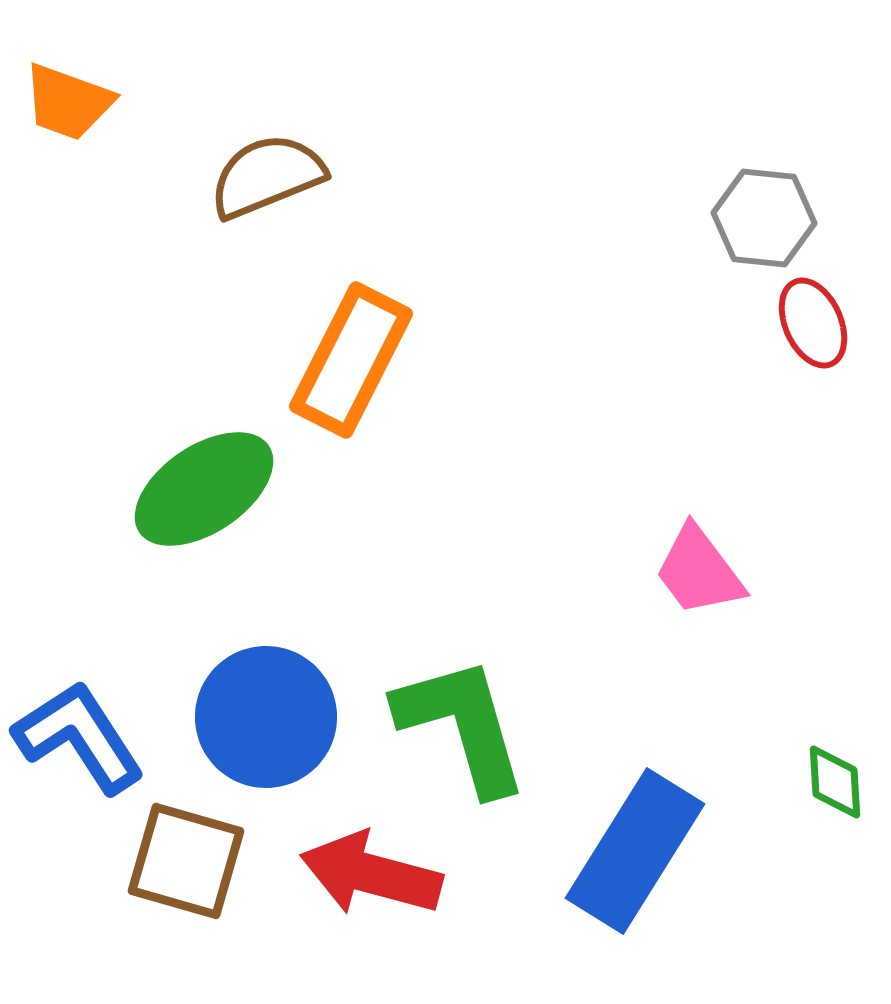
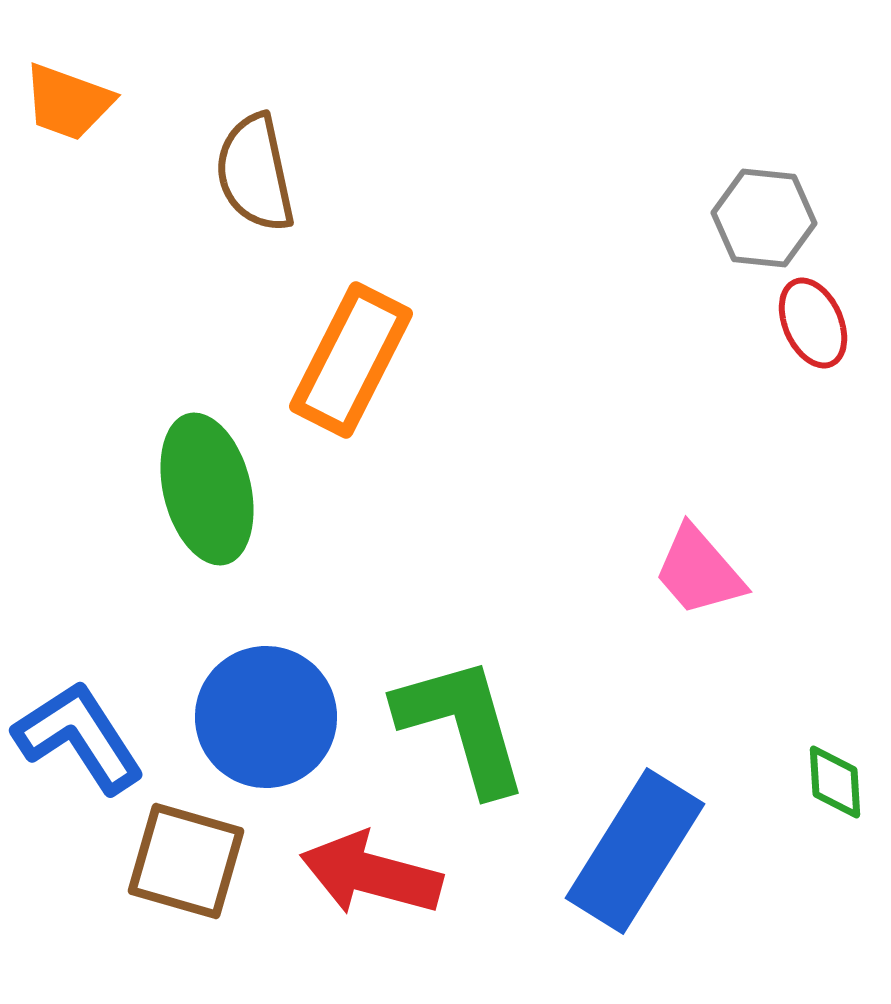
brown semicircle: moved 12 px left, 3 px up; rotated 80 degrees counterclockwise
green ellipse: moved 3 px right; rotated 70 degrees counterclockwise
pink trapezoid: rotated 4 degrees counterclockwise
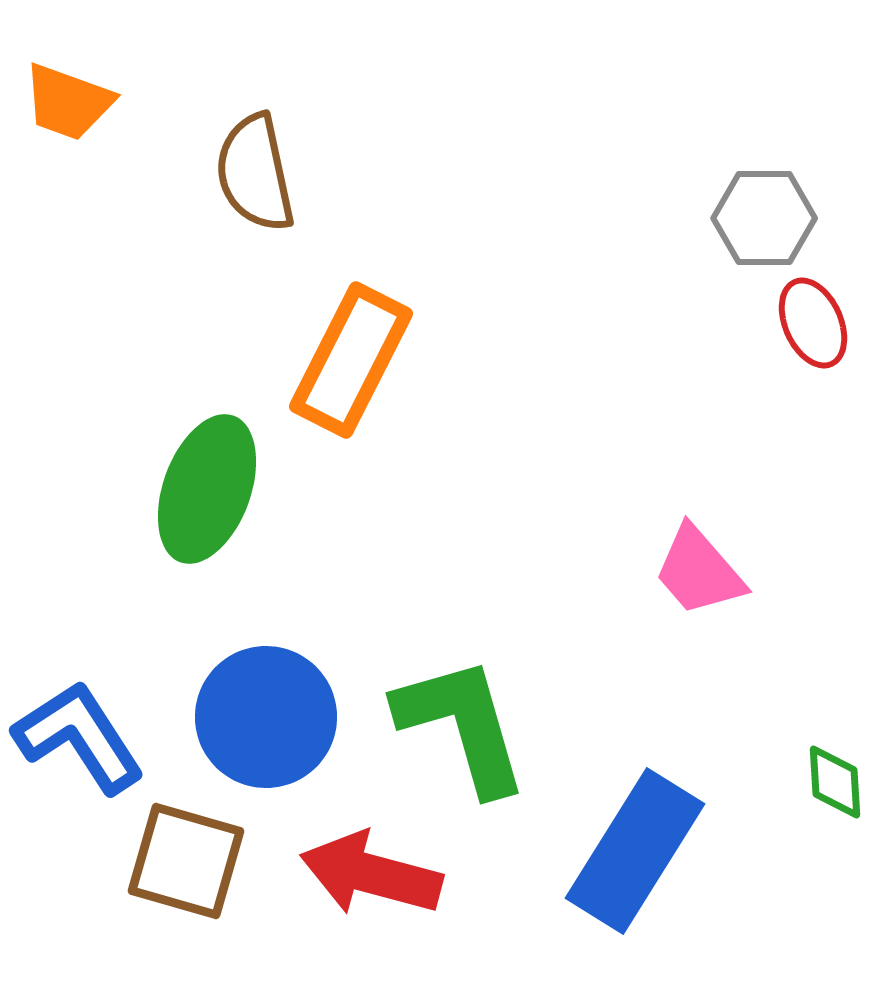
gray hexagon: rotated 6 degrees counterclockwise
green ellipse: rotated 34 degrees clockwise
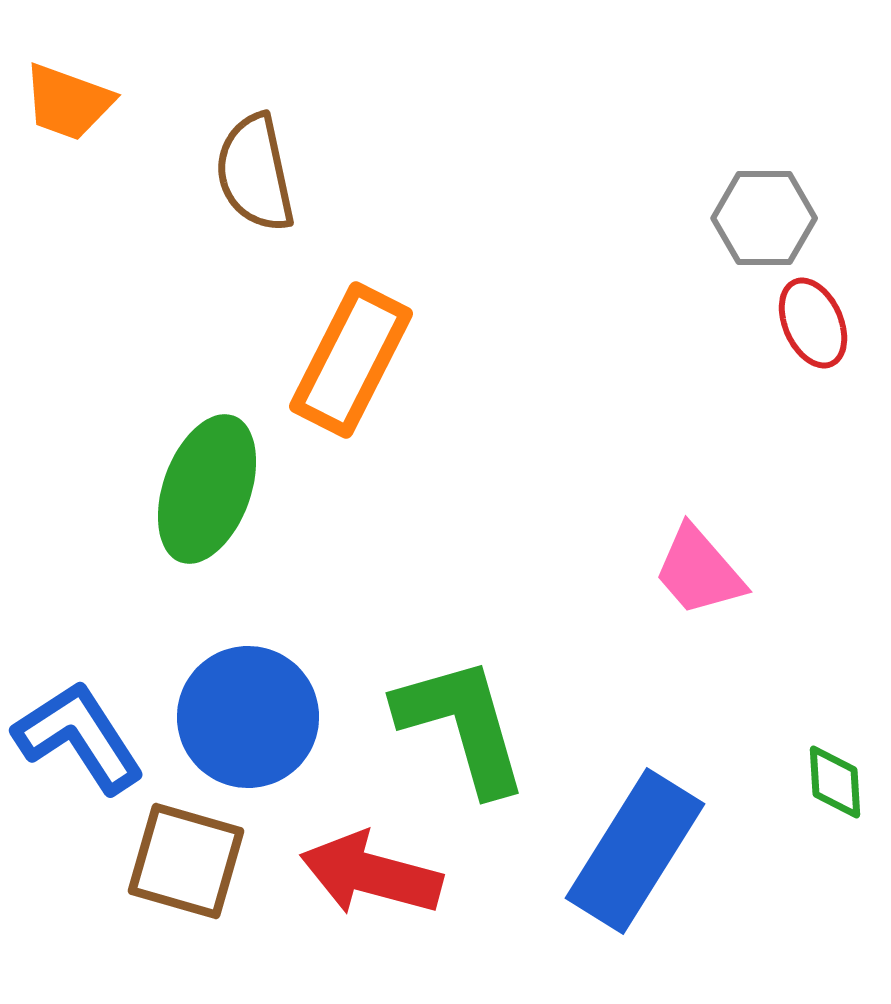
blue circle: moved 18 px left
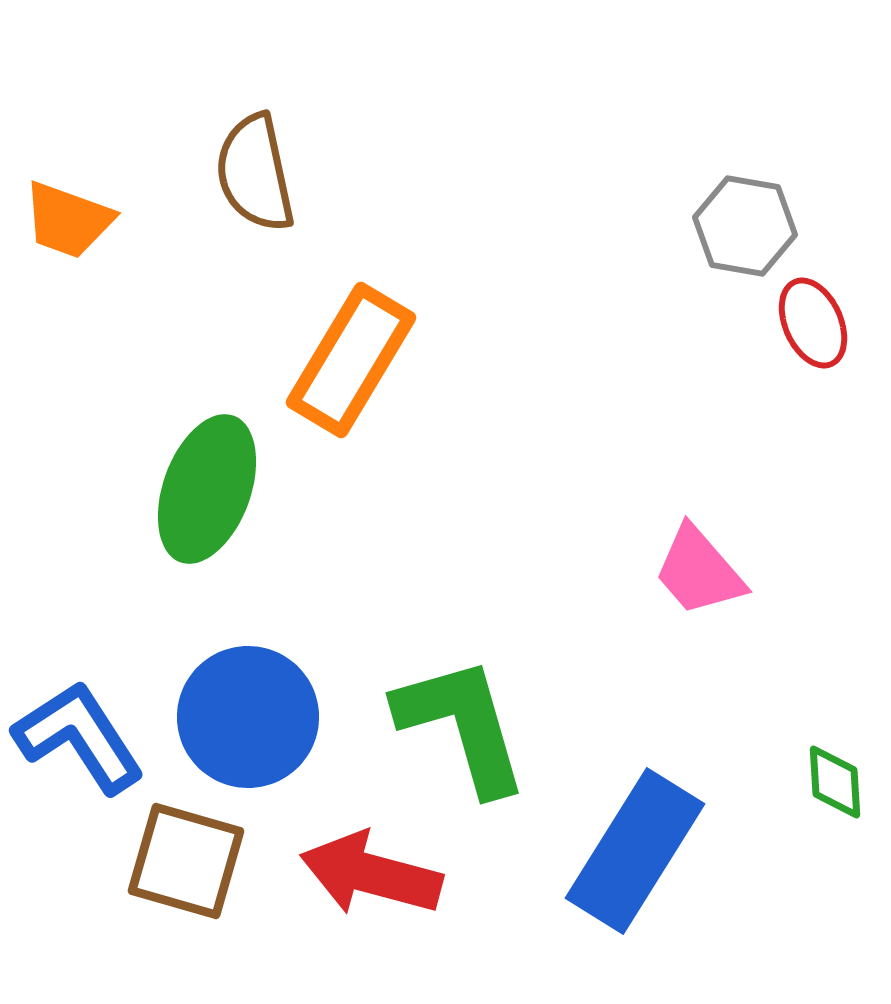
orange trapezoid: moved 118 px down
gray hexagon: moved 19 px left, 8 px down; rotated 10 degrees clockwise
orange rectangle: rotated 4 degrees clockwise
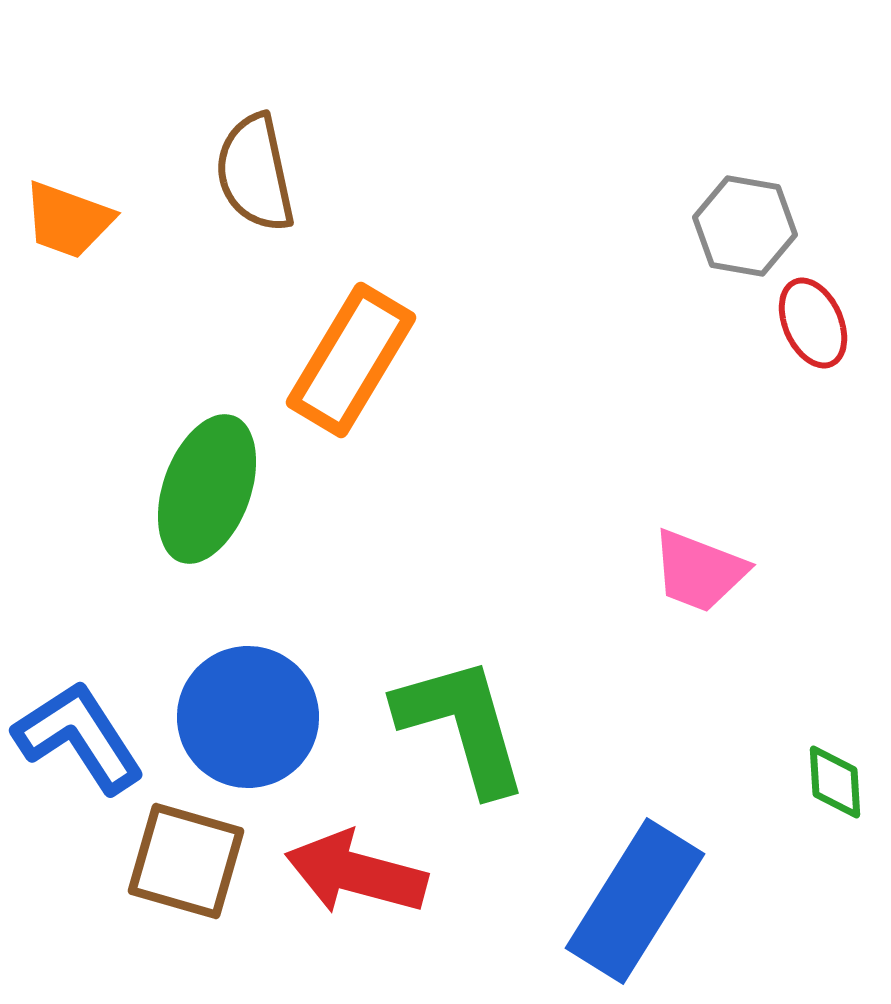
pink trapezoid: rotated 28 degrees counterclockwise
blue rectangle: moved 50 px down
red arrow: moved 15 px left, 1 px up
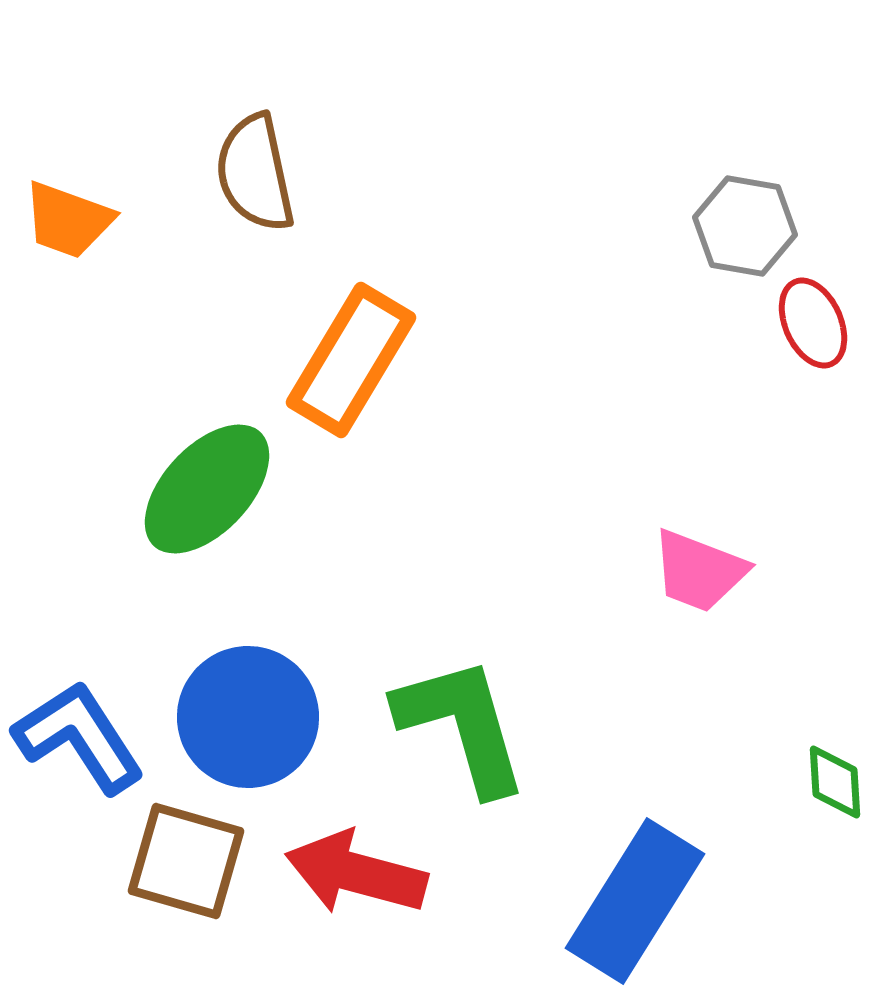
green ellipse: rotated 23 degrees clockwise
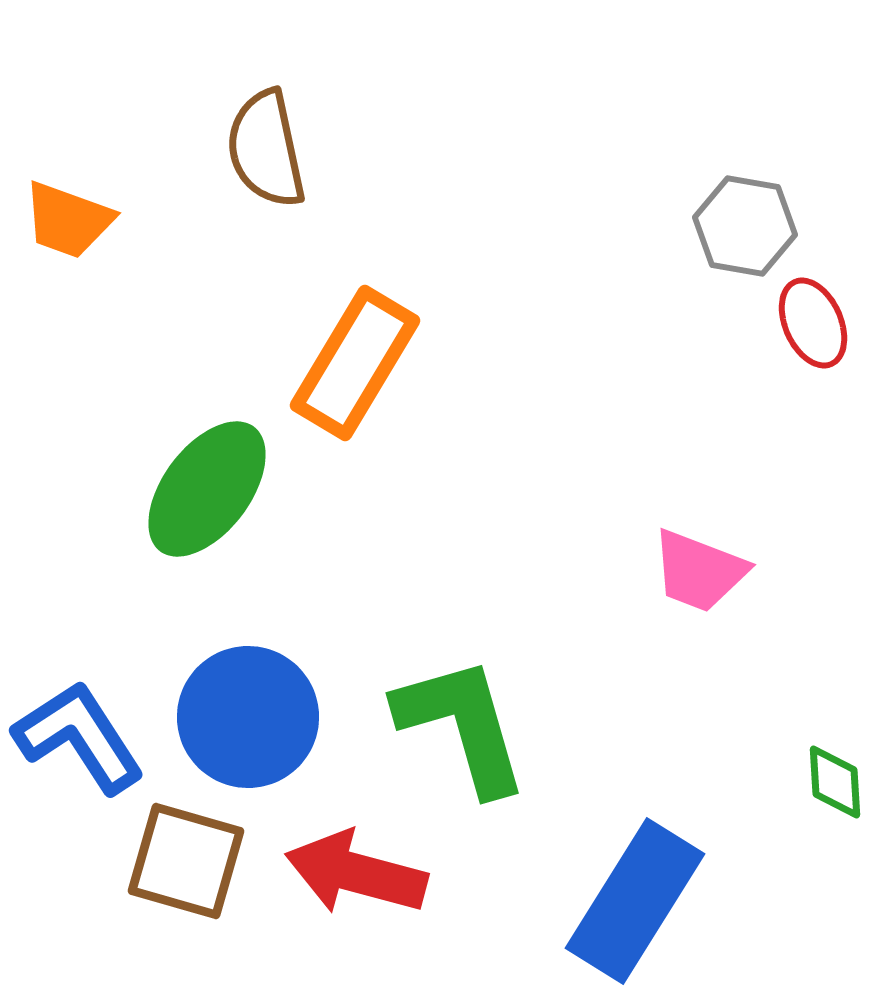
brown semicircle: moved 11 px right, 24 px up
orange rectangle: moved 4 px right, 3 px down
green ellipse: rotated 6 degrees counterclockwise
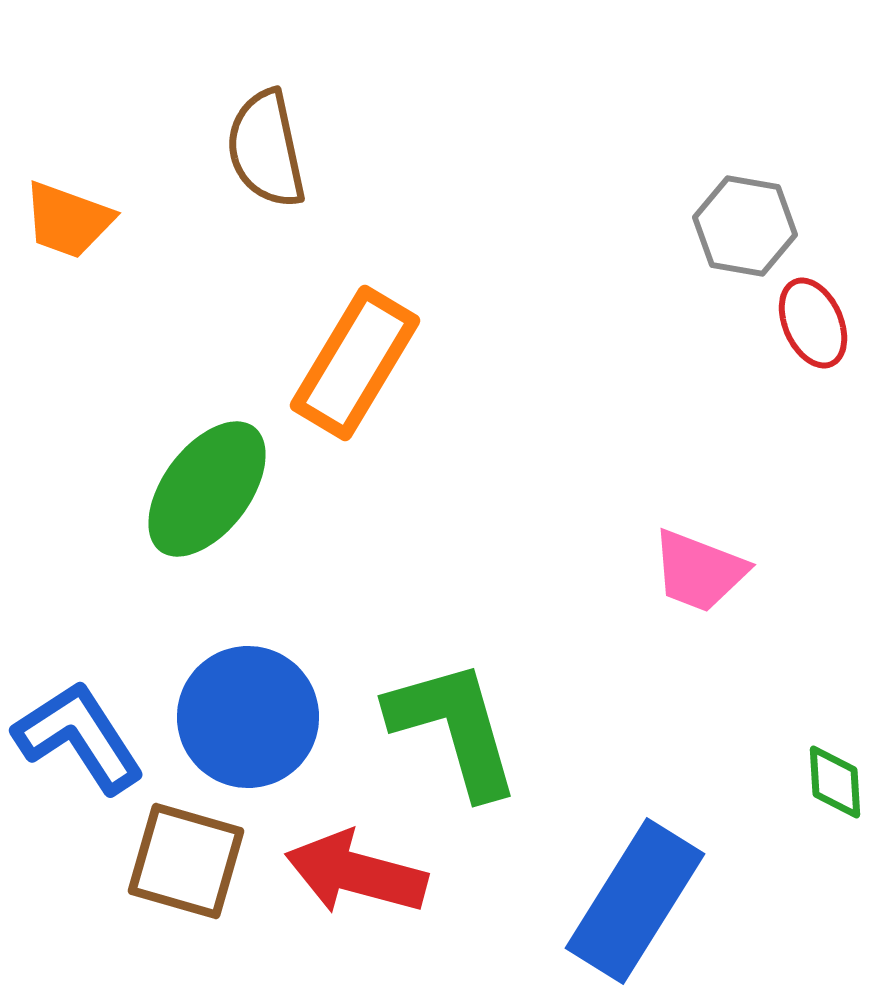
green L-shape: moved 8 px left, 3 px down
